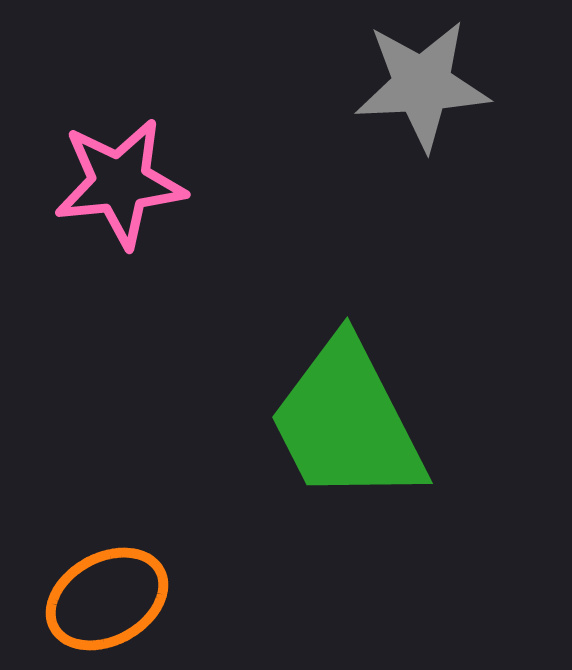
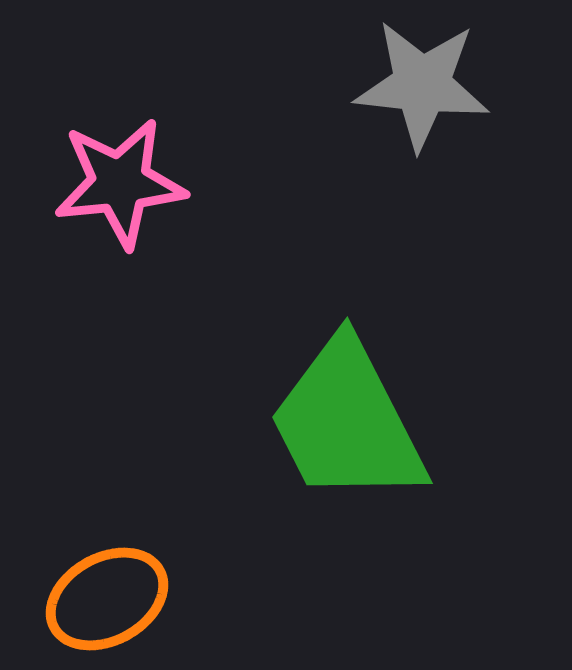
gray star: rotated 9 degrees clockwise
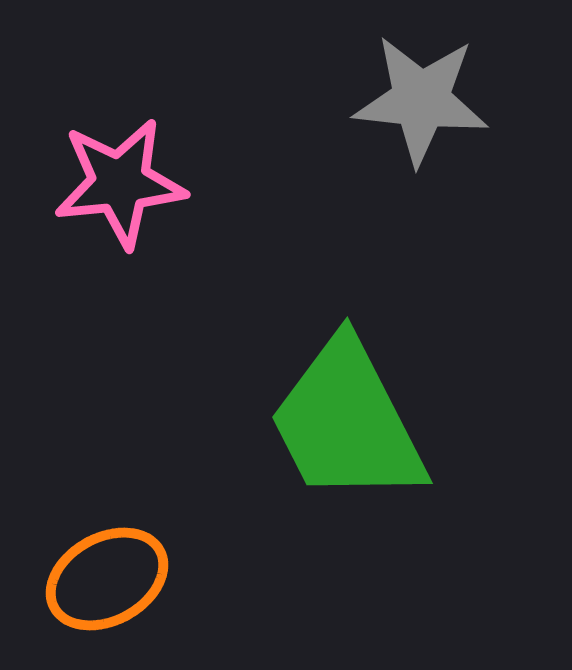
gray star: moved 1 px left, 15 px down
orange ellipse: moved 20 px up
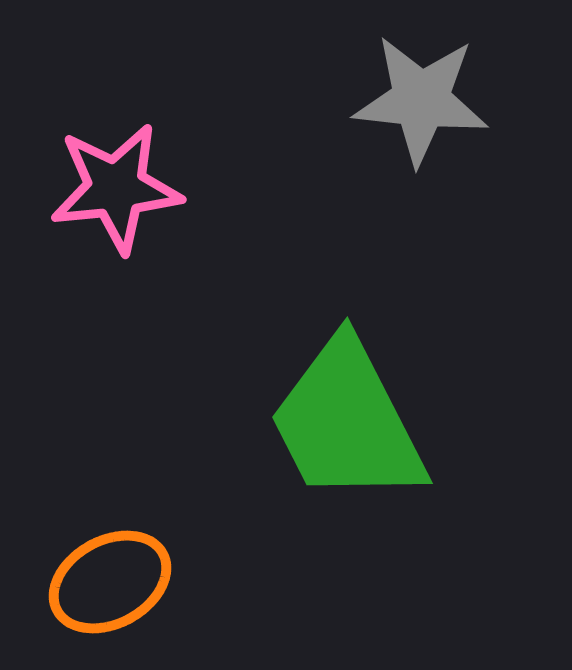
pink star: moved 4 px left, 5 px down
orange ellipse: moved 3 px right, 3 px down
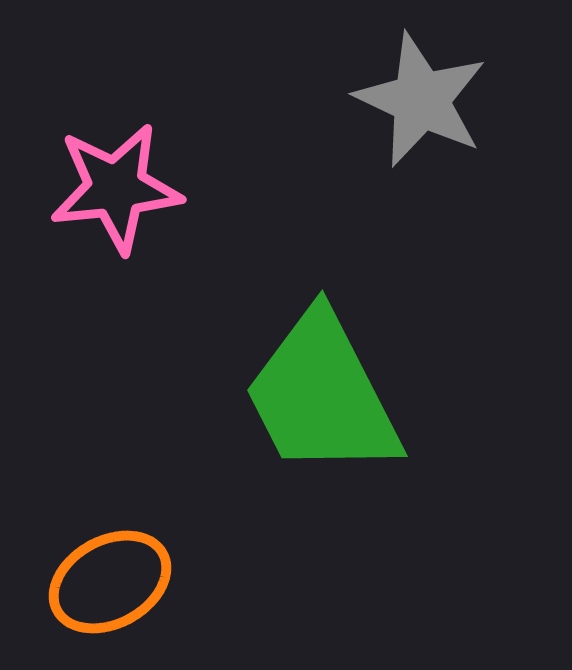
gray star: rotated 19 degrees clockwise
green trapezoid: moved 25 px left, 27 px up
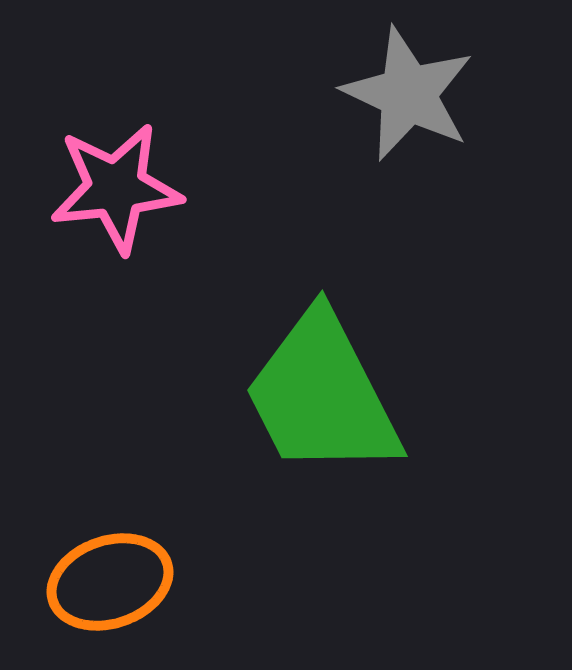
gray star: moved 13 px left, 6 px up
orange ellipse: rotated 10 degrees clockwise
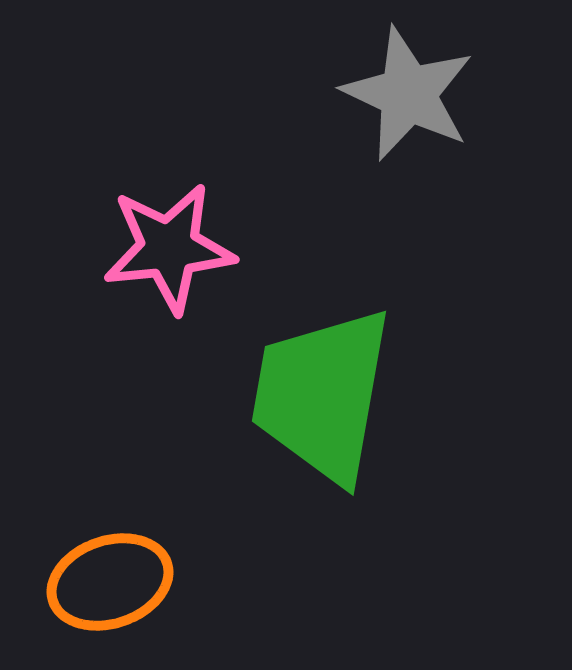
pink star: moved 53 px right, 60 px down
green trapezoid: rotated 37 degrees clockwise
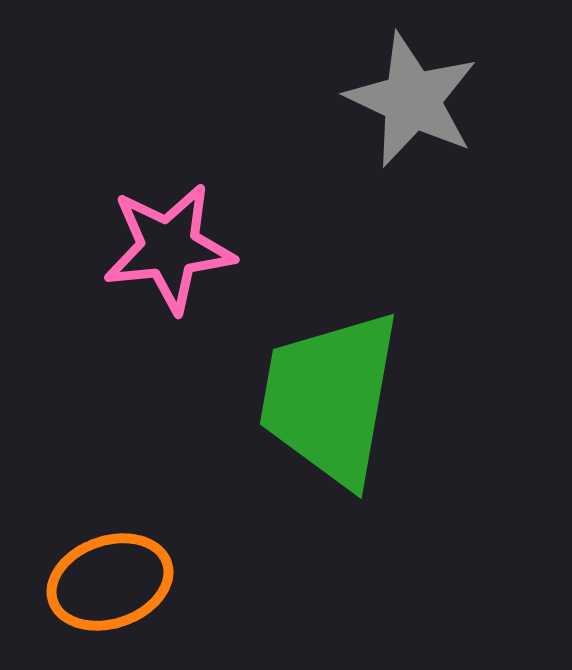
gray star: moved 4 px right, 6 px down
green trapezoid: moved 8 px right, 3 px down
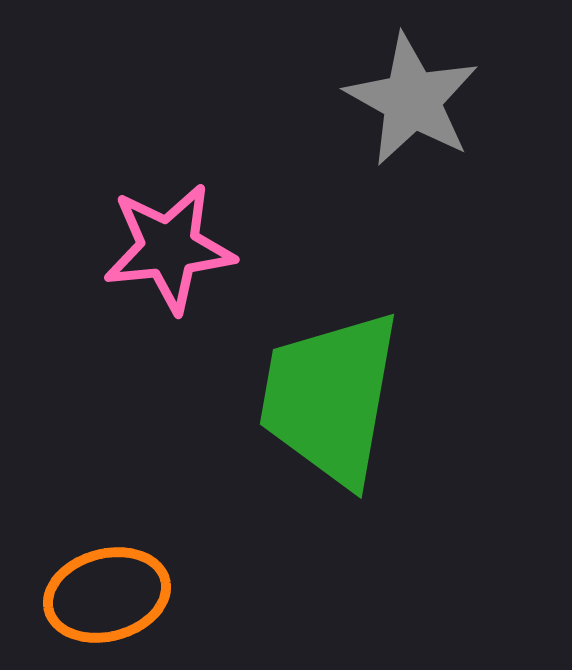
gray star: rotated 4 degrees clockwise
orange ellipse: moved 3 px left, 13 px down; rotated 4 degrees clockwise
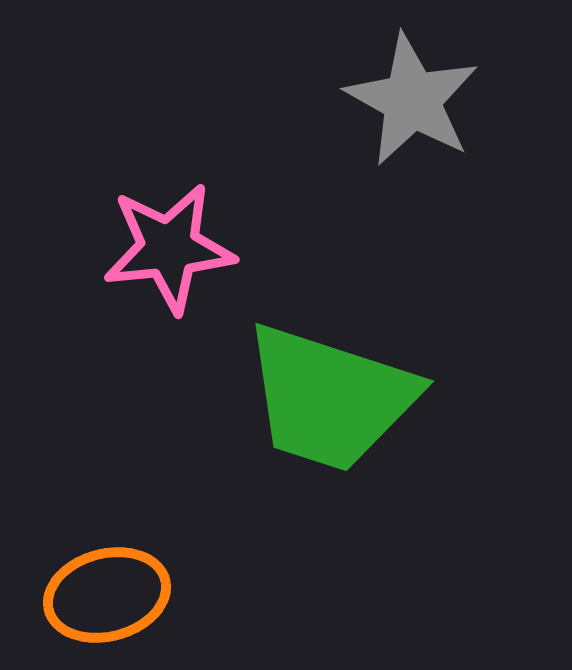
green trapezoid: rotated 82 degrees counterclockwise
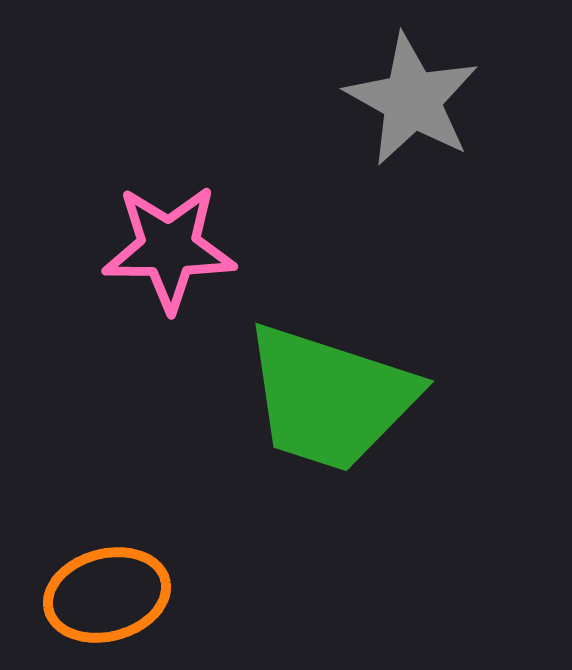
pink star: rotated 6 degrees clockwise
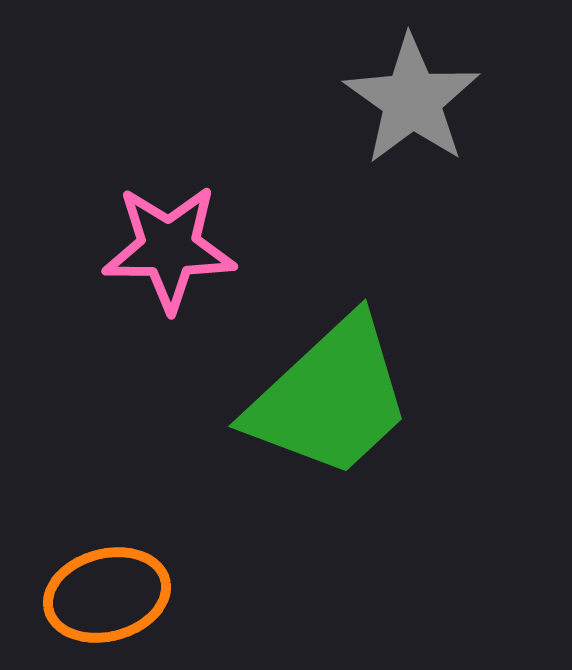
gray star: rotated 6 degrees clockwise
green trapezoid: rotated 61 degrees counterclockwise
